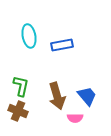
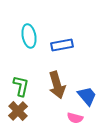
brown arrow: moved 11 px up
brown cross: rotated 24 degrees clockwise
pink semicircle: rotated 14 degrees clockwise
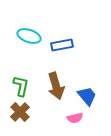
cyan ellipse: rotated 60 degrees counterclockwise
brown arrow: moved 1 px left, 1 px down
brown cross: moved 2 px right, 1 px down
pink semicircle: rotated 28 degrees counterclockwise
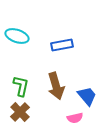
cyan ellipse: moved 12 px left
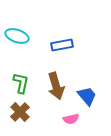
green L-shape: moved 3 px up
pink semicircle: moved 4 px left, 1 px down
